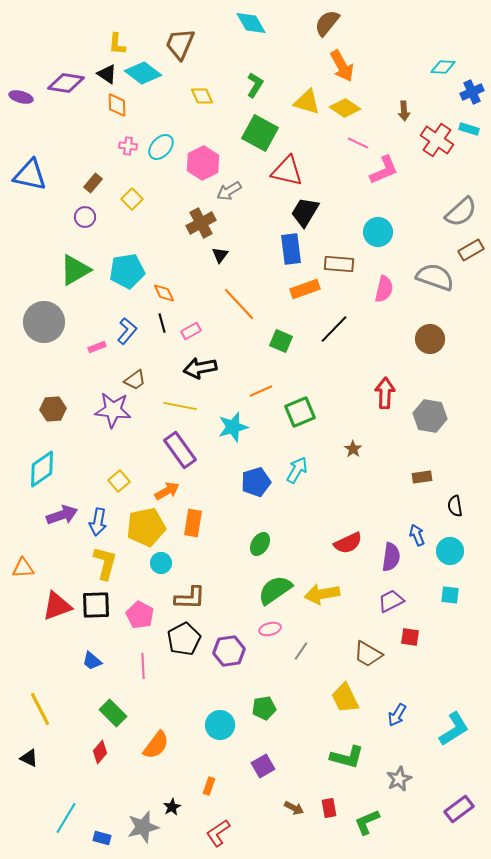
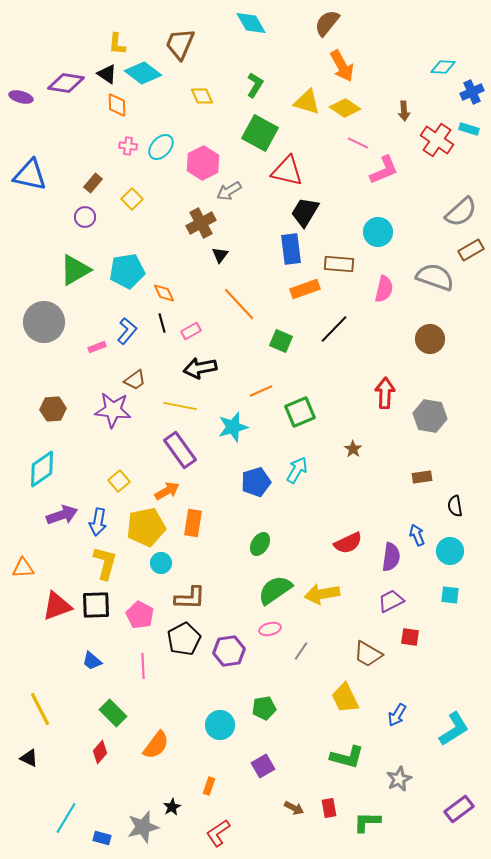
green L-shape at (367, 822): rotated 24 degrees clockwise
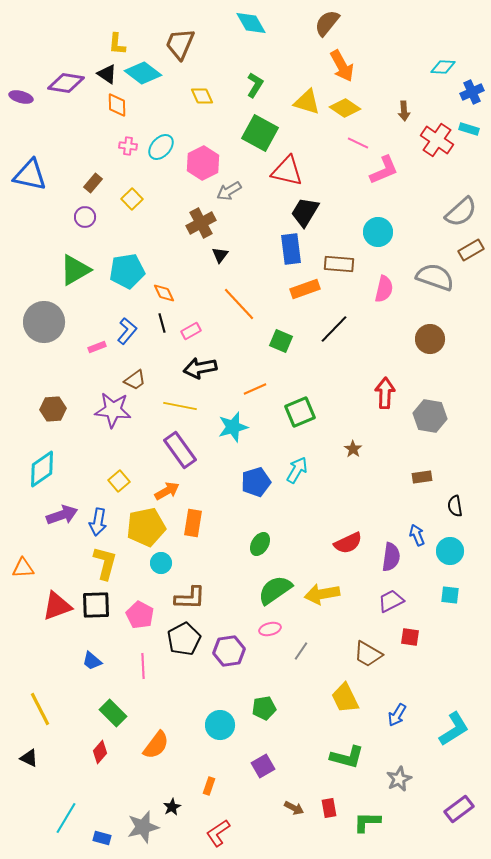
orange line at (261, 391): moved 6 px left, 2 px up
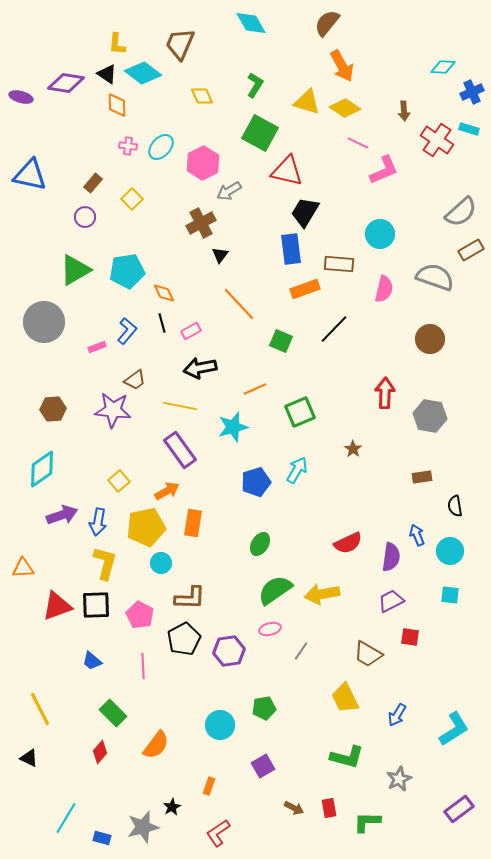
cyan circle at (378, 232): moved 2 px right, 2 px down
